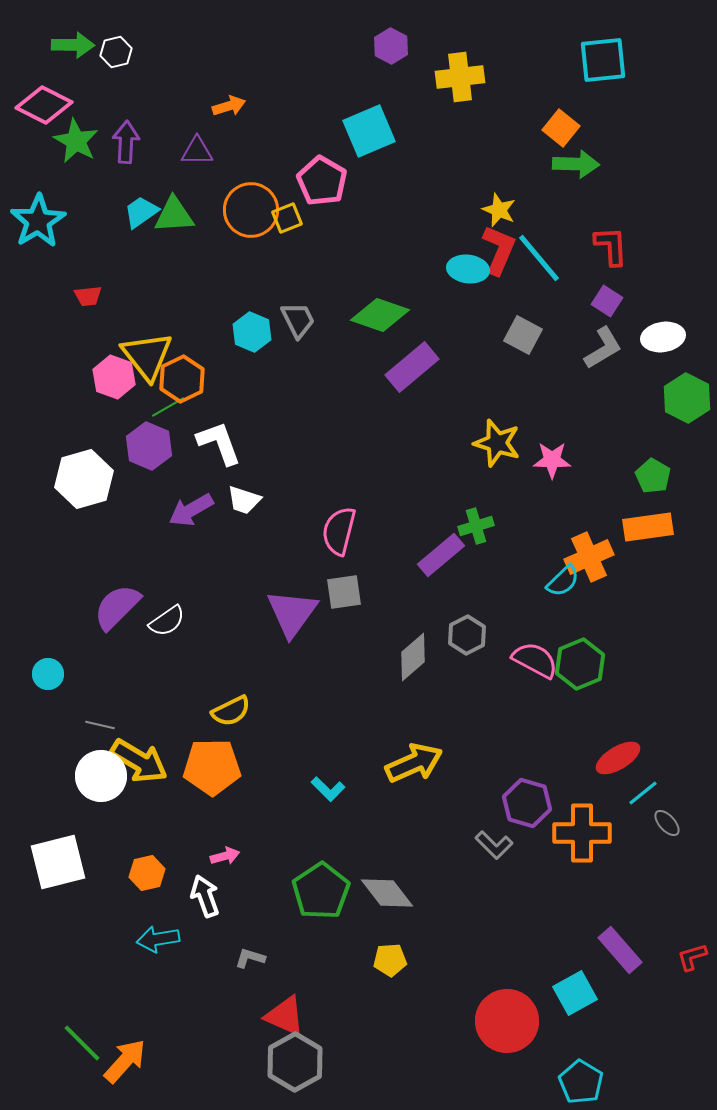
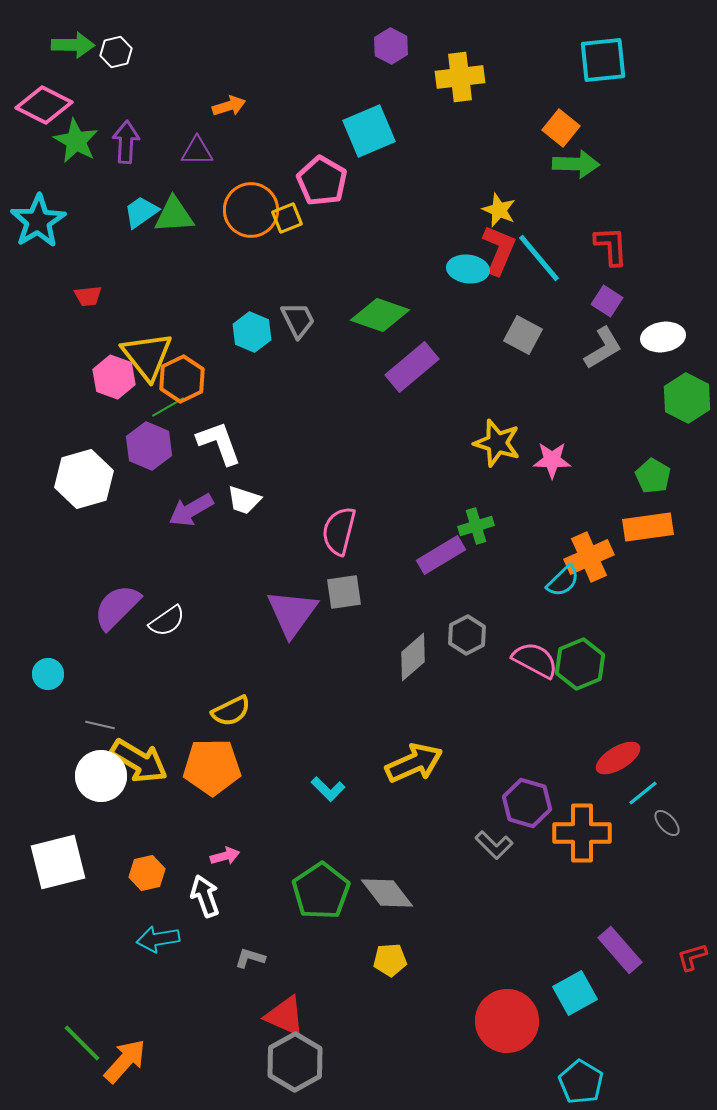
purple rectangle at (441, 555): rotated 9 degrees clockwise
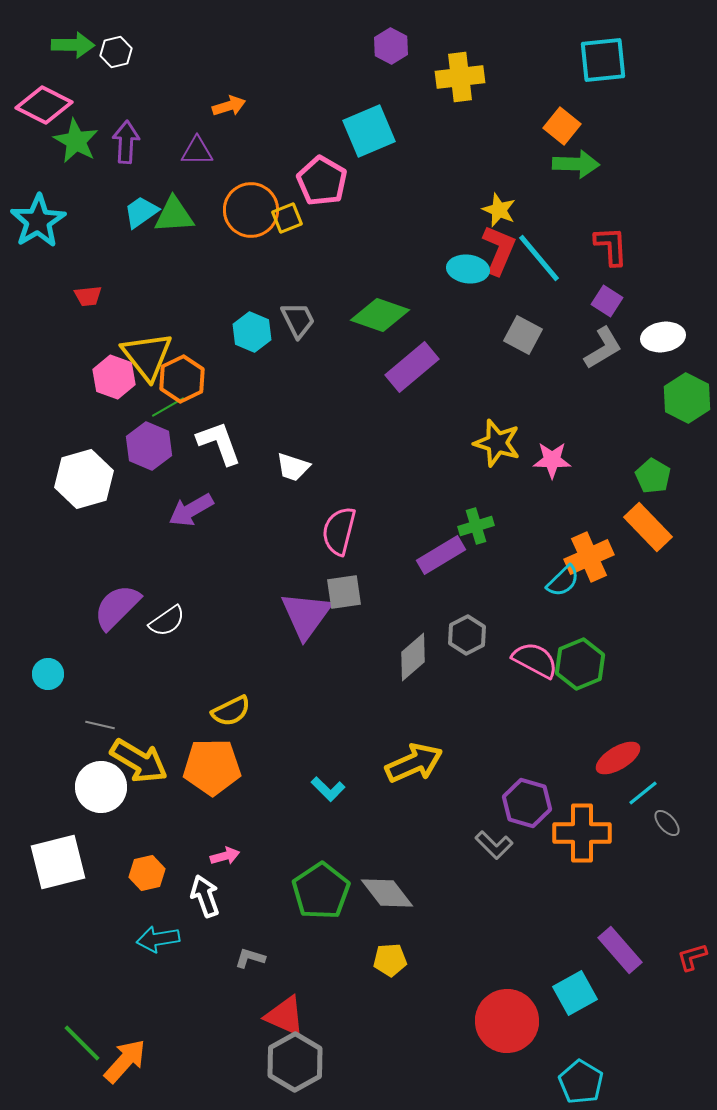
orange square at (561, 128): moved 1 px right, 2 px up
white trapezoid at (244, 500): moved 49 px right, 33 px up
orange rectangle at (648, 527): rotated 54 degrees clockwise
purple triangle at (292, 613): moved 14 px right, 2 px down
white circle at (101, 776): moved 11 px down
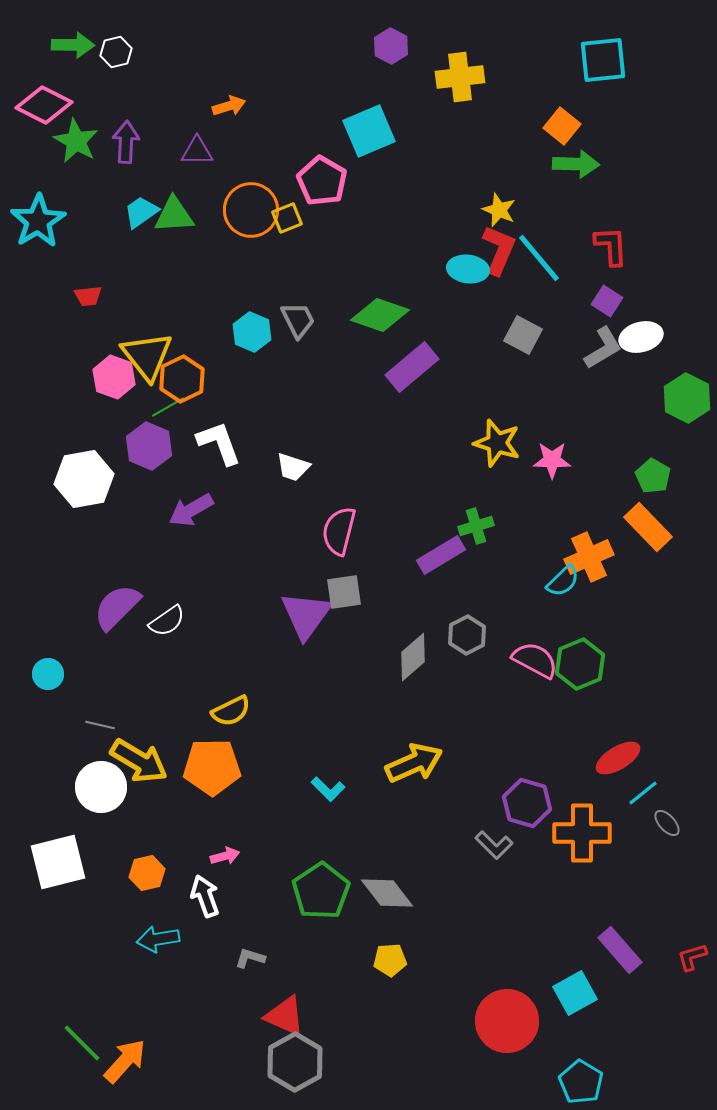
white ellipse at (663, 337): moved 22 px left; rotated 6 degrees counterclockwise
white hexagon at (84, 479): rotated 6 degrees clockwise
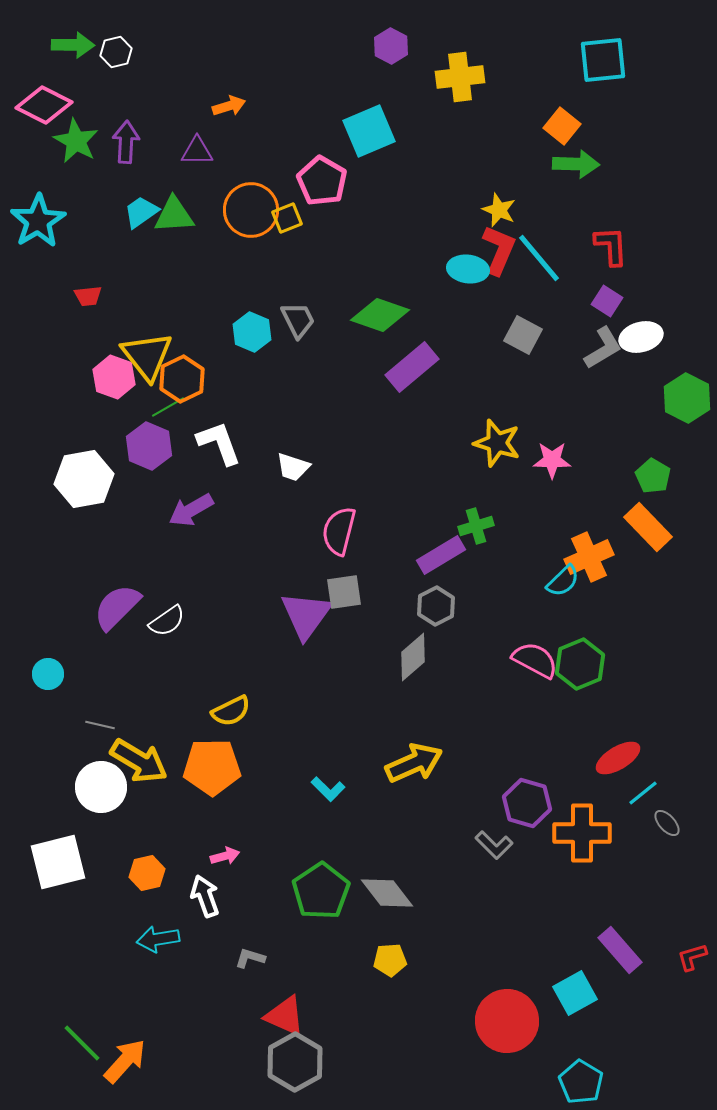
gray hexagon at (467, 635): moved 31 px left, 29 px up
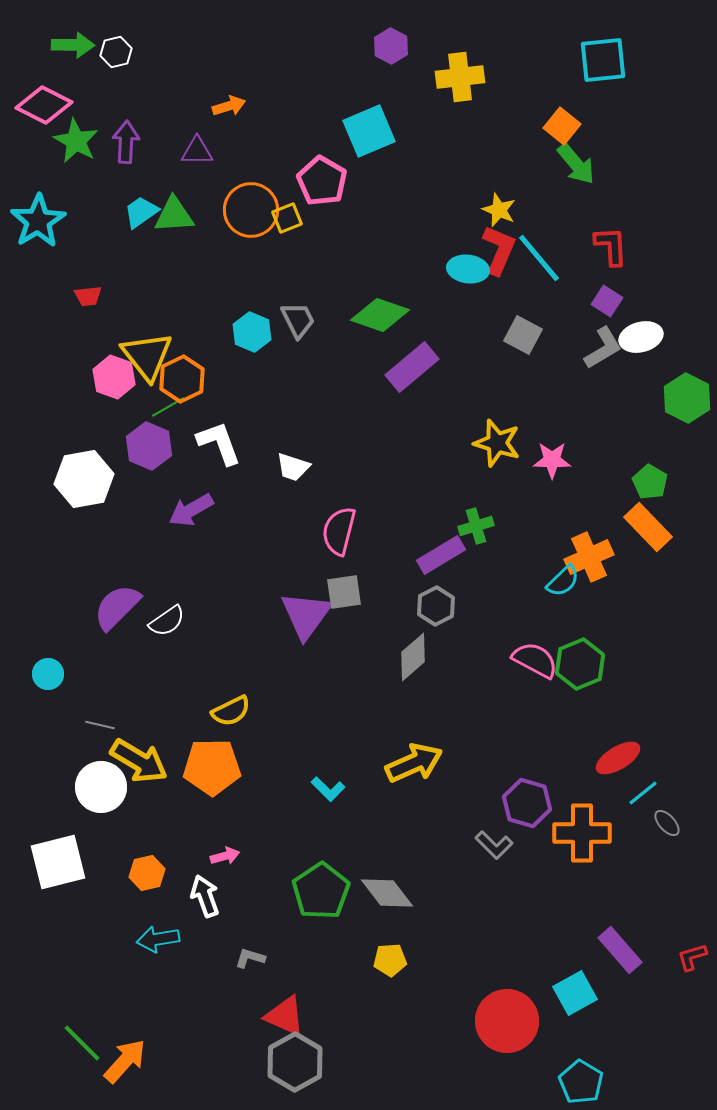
green arrow at (576, 164): rotated 48 degrees clockwise
green pentagon at (653, 476): moved 3 px left, 6 px down
